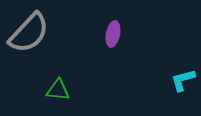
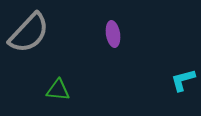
purple ellipse: rotated 20 degrees counterclockwise
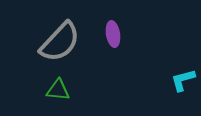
gray semicircle: moved 31 px right, 9 px down
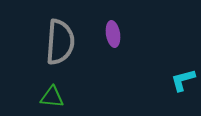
gray semicircle: rotated 39 degrees counterclockwise
green triangle: moved 6 px left, 7 px down
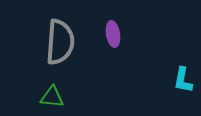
cyan L-shape: rotated 64 degrees counterclockwise
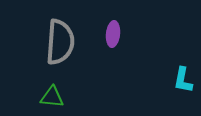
purple ellipse: rotated 15 degrees clockwise
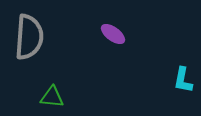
purple ellipse: rotated 60 degrees counterclockwise
gray semicircle: moved 31 px left, 5 px up
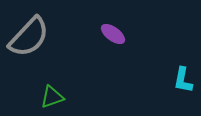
gray semicircle: rotated 39 degrees clockwise
green triangle: rotated 25 degrees counterclockwise
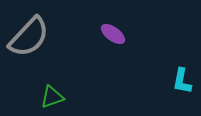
cyan L-shape: moved 1 px left, 1 px down
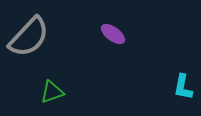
cyan L-shape: moved 1 px right, 6 px down
green triangle: moved 5 px up
